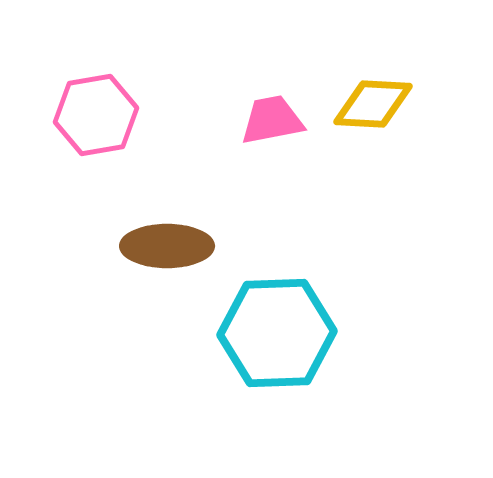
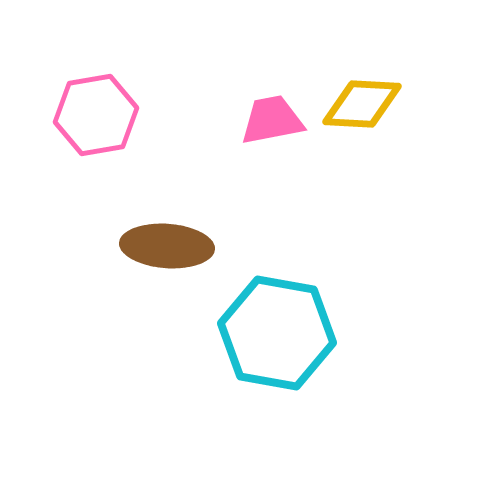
yellow diamond: moved 11 px left
brown ellipse: rotated 4 degrees clockwise
cyan hexagon: rotated 12 degrees clockwise
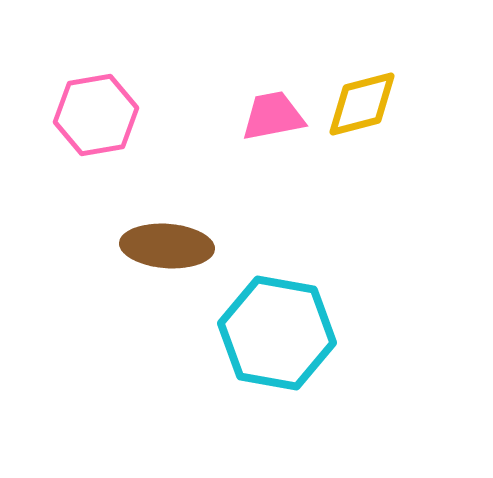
yellow diamond: rotated 18 degrees counterclockwise
pink trapezoid: moved 1 px right, 4 px up
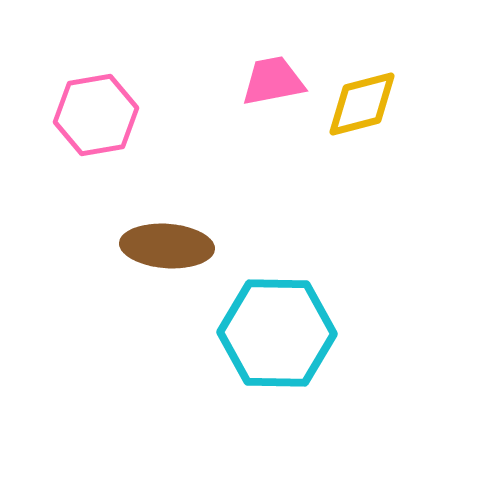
pink trapezoid: moved 35 px up
cyan hexagon: rotated 9 degrees counterclockwise
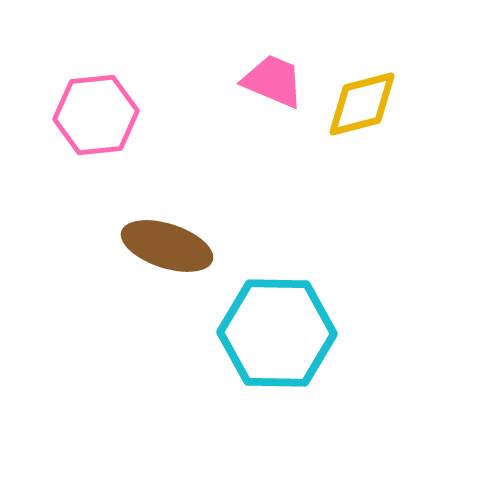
pink trapezoid: rotated 34 degrees clockwise
pink hexagon: rotated 4 degrees clockwise
brown ellipse: rotated 14 degrees clockwise
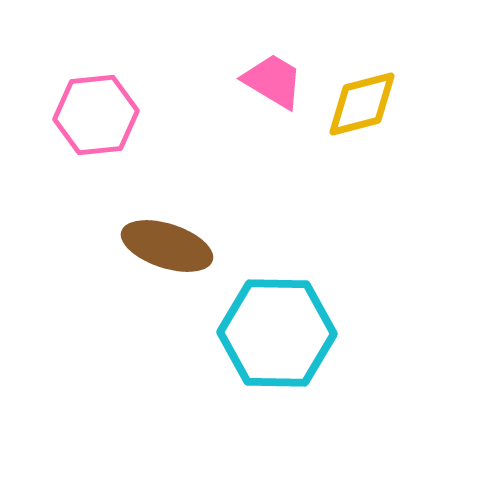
pink trapezoid: rotated 8 degrees clockwise
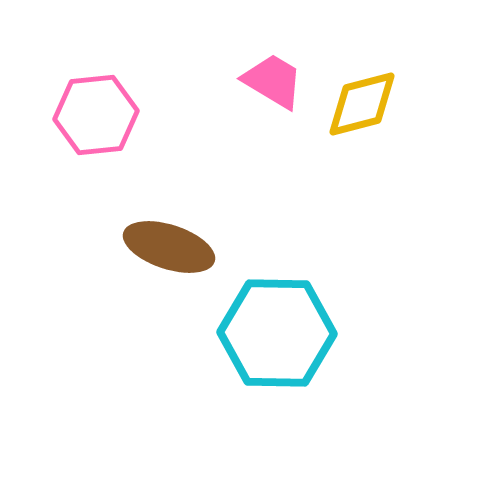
brown ellipse: moved 2 px right, 1 px down
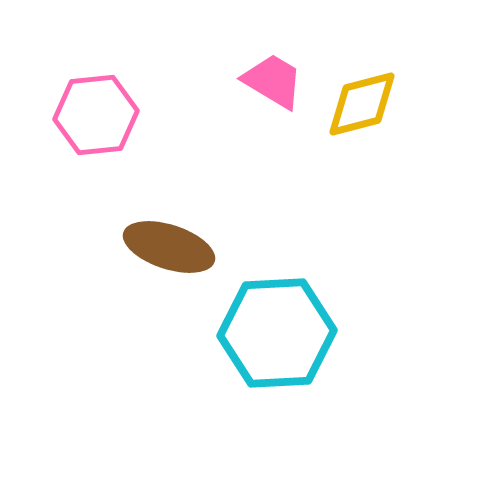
cyan hexagon: rotated 4 degrees counterclockwise
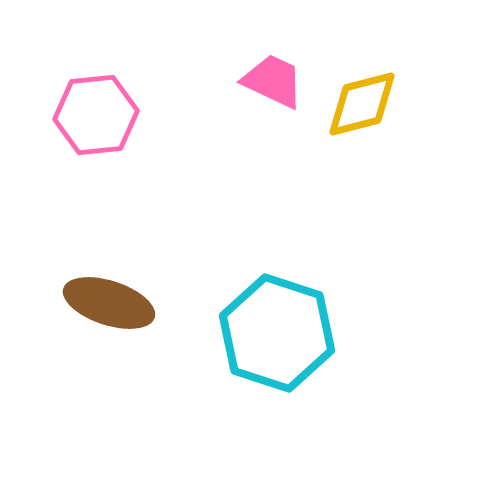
pink trapezoid: rotated 6 degrees counterclockwise
brown ellipse: moved 60 px left, 56 px down
cyan hexagon: rotated 21 degrees clockwise
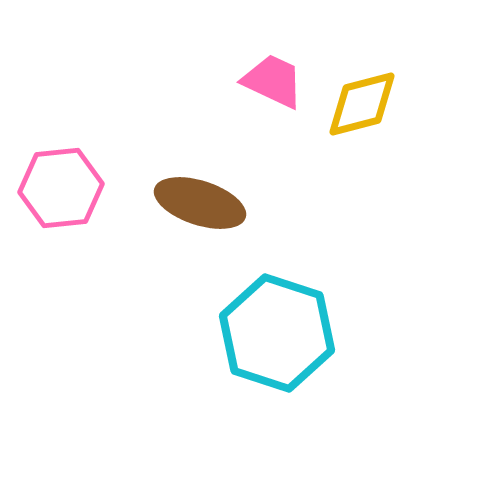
pink hexagon: moved 35 px left, 73 px down
brown ellipse: moved 91 px right, 100 px up
